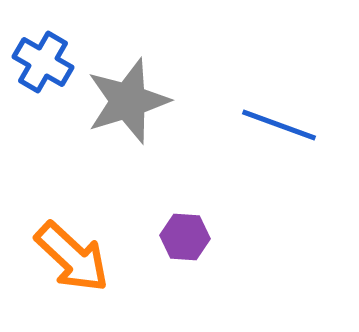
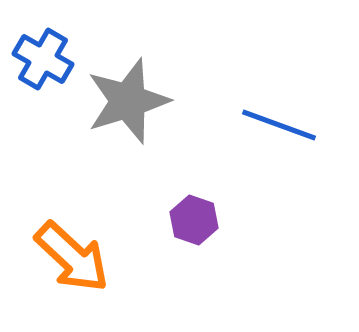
blue cross: moved 3 px up
purple hexagon: moved 9 px right, 17 px up; rotated 15 degrees clockwise
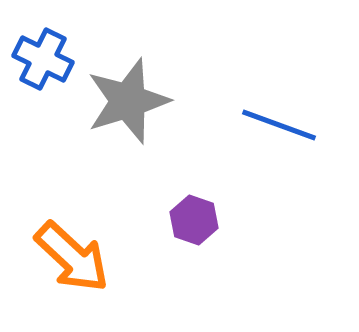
blue cross: rotated 4 degrees counterclockwise
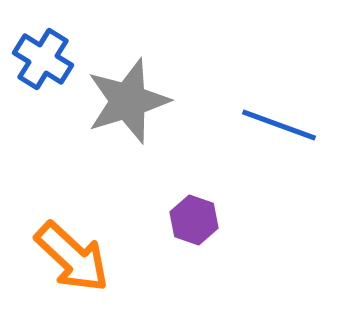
blue cross: rotated 6 degrees clockwise
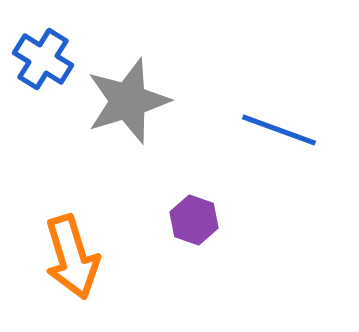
blue line: moved 5 px down
orange arrow: rotated 30 degrees clockwise
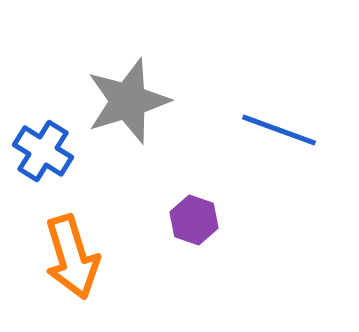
blue cross: moved 92 px down
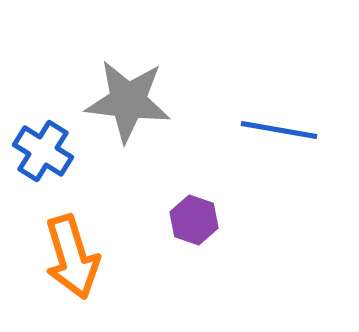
gray star: rotated 24 degrees clockwise
blue line: rotated 10 degrees counterclockwise
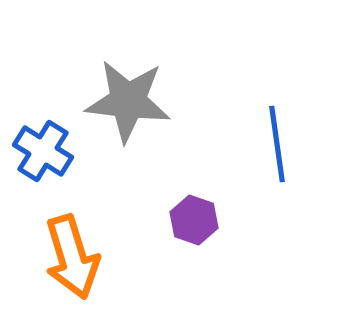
blue line: moved 2 px left, 14 px down; rotated 72 degrees clockwise
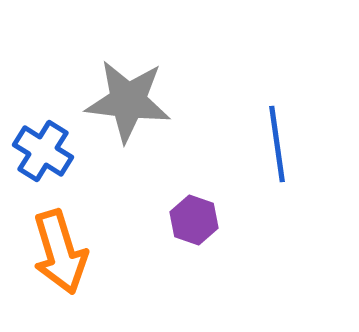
orange arrow: moved 12 px left, 5 px up
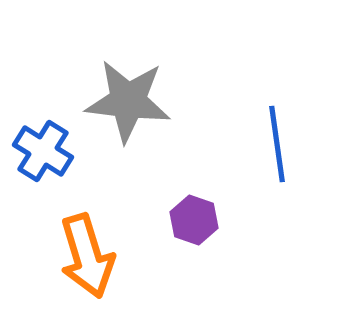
orange arrow: moved 27 px right, 4 px down
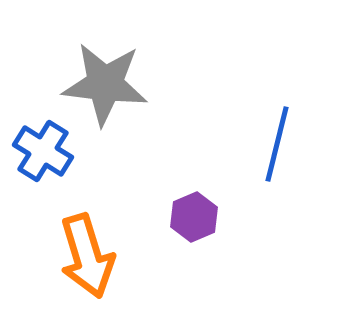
gray star: moved 23 px left, 17 px up
blue line: rotated 22 degrees clockwise
purple hexagon: moved 3 px up; rotated 18 degrees clockwise
